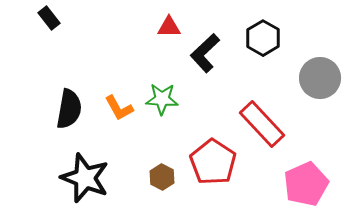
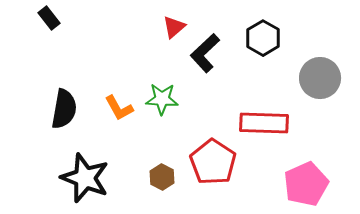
red triangle: moved 5 px right; rotated 40 degrees counterclockwise
black semicircle: moved 5 px left
red rectangle: moved 2 px right, 1 px up; rotated 45 degrees counterclockwise
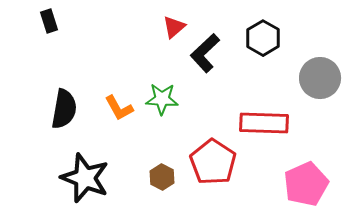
black rectangle: moved 3 px down; rotated 20 degrees clockwise
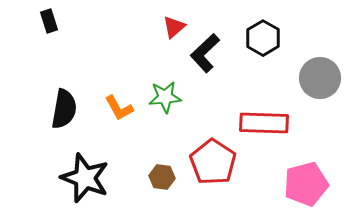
green star: moved 3 px right, 2 px up; rotated 8 degrees counterclockwise
brown hexagon: rotated 20 degrees counterclockwise
pink pentagon: rotated 9 degrees clockwise
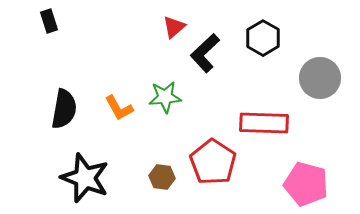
pink pentagon: rotated 30 degrees clockwise
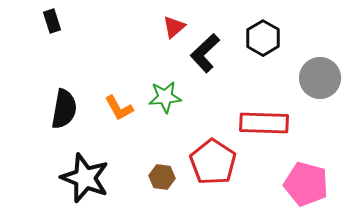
black rectangle: moved 3 px right
